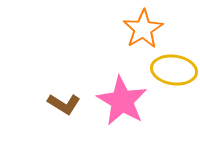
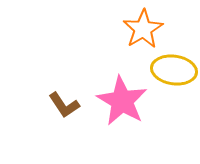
brown L-shape: moved 1 px down; rotated 24 degrees clockwise
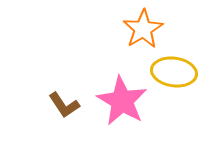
yellow ellipse: moved 2 px down
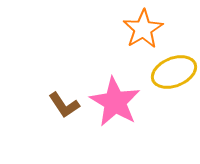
yellow ellipse: rotated 30 degrees counterclockwise
pink star: moved 7 px left, 1 px down
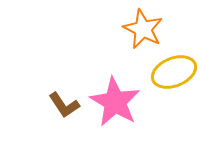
orange star: rotated 15 degrees counterclockwise
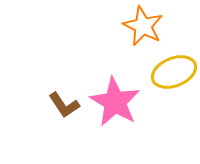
orange star: moved 3 px up
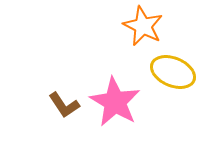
yellow ellipse: moved 1 px left; rotated 45 degrees clockwise
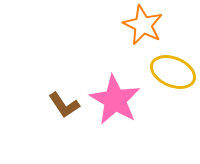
orange star: moved 1 px up
pink star: moved 2 px up
